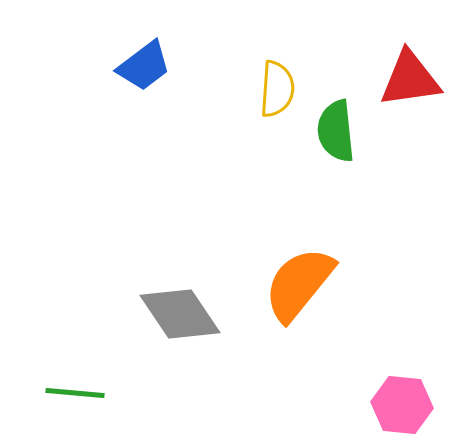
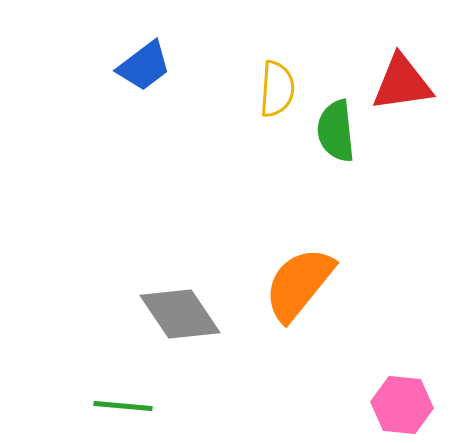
red triangle: moved 8 px left, 4 px down
green line: moved 48 px right, 13 px down
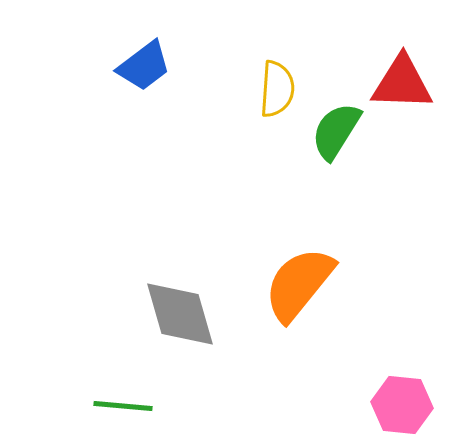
red triangle: rotated 10 degrees clockwise
green semicircle: rotated 38 degrees clockwise
gray diamond: rotated 18 degrees clockwise
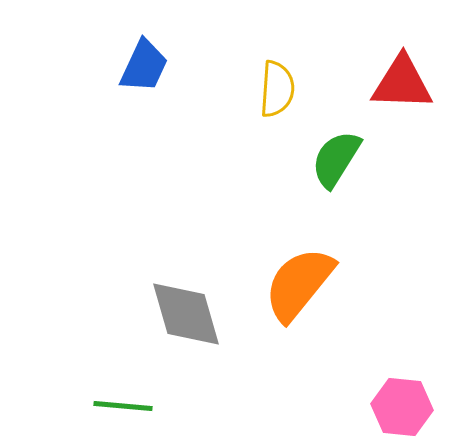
blue trapezoid: rotated 28 degrees counterclockwise
green semicircle: moved 28 px down
gray diamond: moved 6 px right
pink hexagon: moved 2 px down
